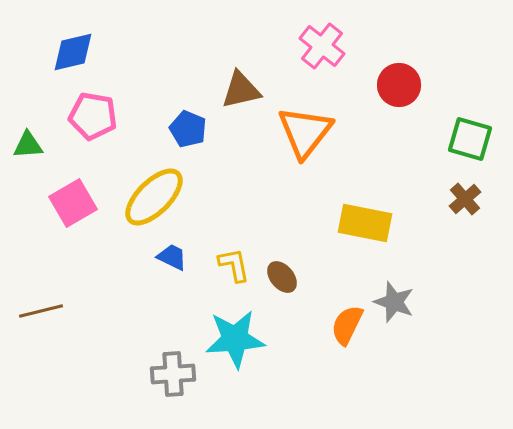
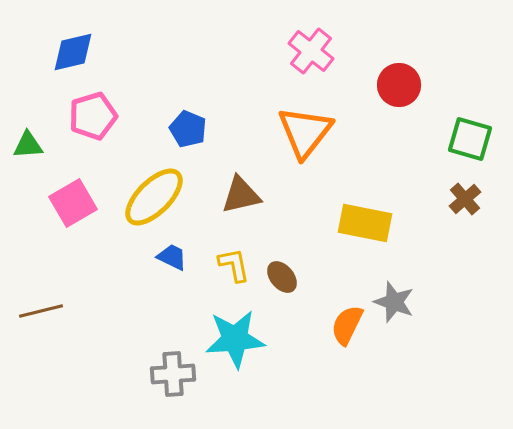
pink cross: moved 11 px left, 5 px down
brown triangle: moved 105 px down
pink pentagon: rotated 27 degrees counterclockwise
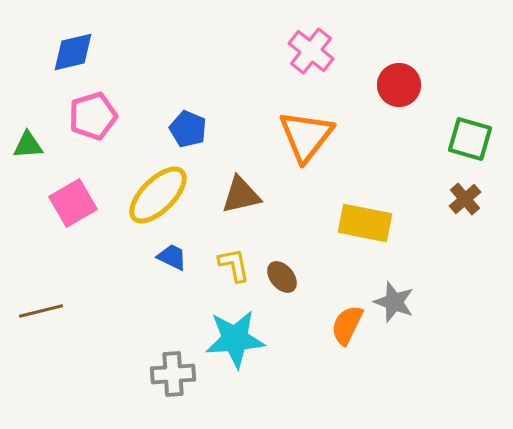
orange triangle: moved 1 px right, 4 px down
yellow ellipse: moved 4 px right, 2 px up
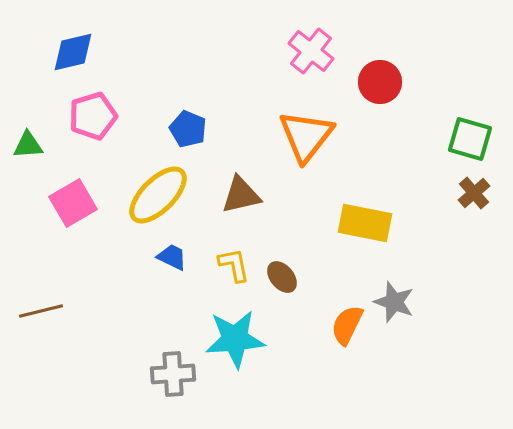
red circle: moved 19 px left, 3 px up
brown cross: moved 9 px right, 6 px up
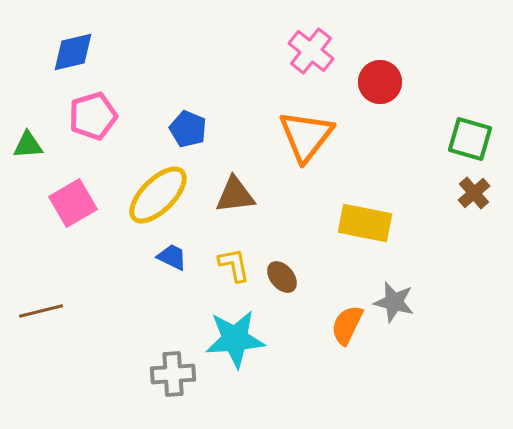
brown triangle: moved 6 px left; rotated 6 degrees clockwise
gray star: rotated 6 degrees counterclockwise
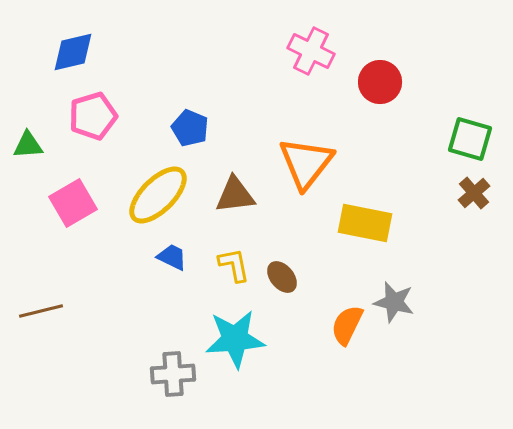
pink cross: rotated 12 degrees counterclockwise
blue pentagon: moved 2 px right, 1 px up
orange triangle: moved 27 px down
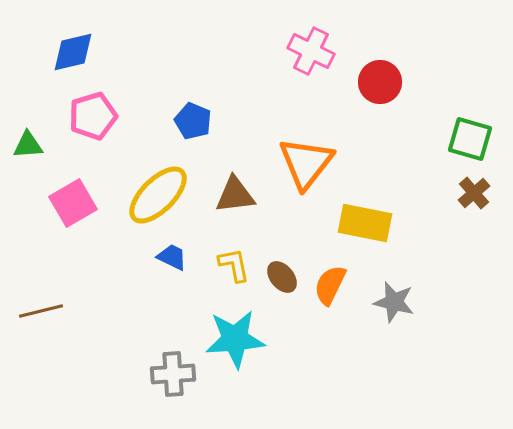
blue pentagon: moved 3 px right, 7 px up
orange semicircle: moved 17 px left, 40 px up
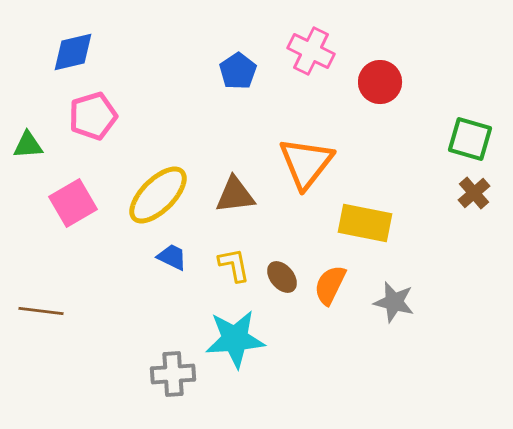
blue pentagon: moved 45 px right, 50 px up; rotated 15 degrees clockwise
brown line: rotated 21 degrees clockwise
